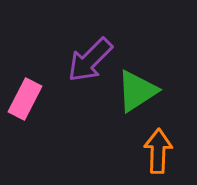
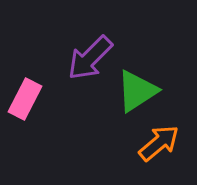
purple arrow: moved 2 px up
orange arrow: moved 1 px right, 8 px up; rotated 48 degrees clockwise
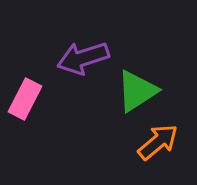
purple arrow: moved 7 px left; rotated 27 degrees clockwise
orange arrow: moved 1 px left, 1 px up
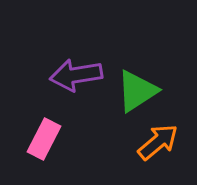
purple arrow: moved 7 px left, 17 px down; rotated 9 degrees clockwise
pink rectangle: moved 19 px right, 40 px down
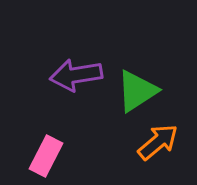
pink rectangle: moved 2 px right, 17 px down
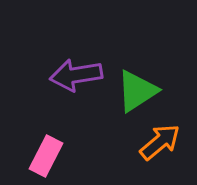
orange arrow: moved 2 px right
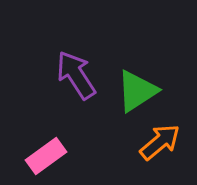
purple arrow: rotated 66 degrees clockwise
pink rectangle: rotated 27 degrees clockwise
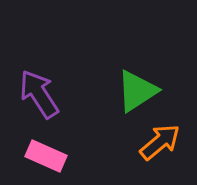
purple arrow: moved 37 px left, 19 px down
pink rectangle: rotated 60 degrees clockwise
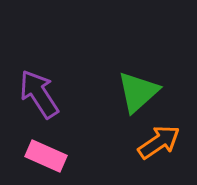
green triangle: moved 1 px right, 1 px down; rotated 9 degrees counterclockwise
orange arrow: moved 1 px left; rotated 6 degrees clockwise
